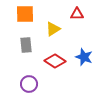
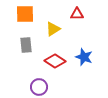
purple circle: moved 10 px right, 3 px down
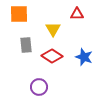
orange square: moved 6 px left
yellow triangle: rotated 28 degrees counterclockwise
red diamond: moved 3 px left, 5 px up
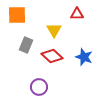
orange square: moved 2 px left, 1 px down
yellow triangle: moved 1 px right, 1 px down
gray rectangle: rotated 28 degrees clockwise
red diamond: rotated 10 degrees clockwise
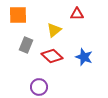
orange square: moved 1 px right
yellow triangle: rotated 21 degrees clockwise
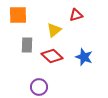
red triangle: moved 1 px left, 1 px down; rotated 16 degrees counterclockwise
gray rectangle: moved 1 px right; rotated 21 degrees counterclockwise
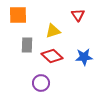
red triangle: moved 2 px right; rotated 48 degrees counterclockwise
yellow triangle: moved 1 px left, 1 px down; rotated 21 degrees clockwise
blue star: rotated 24 degrees counterclockwise
purple circle: moved 2 px right, 4 px up
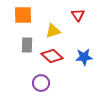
orange square: moved 5 px right
